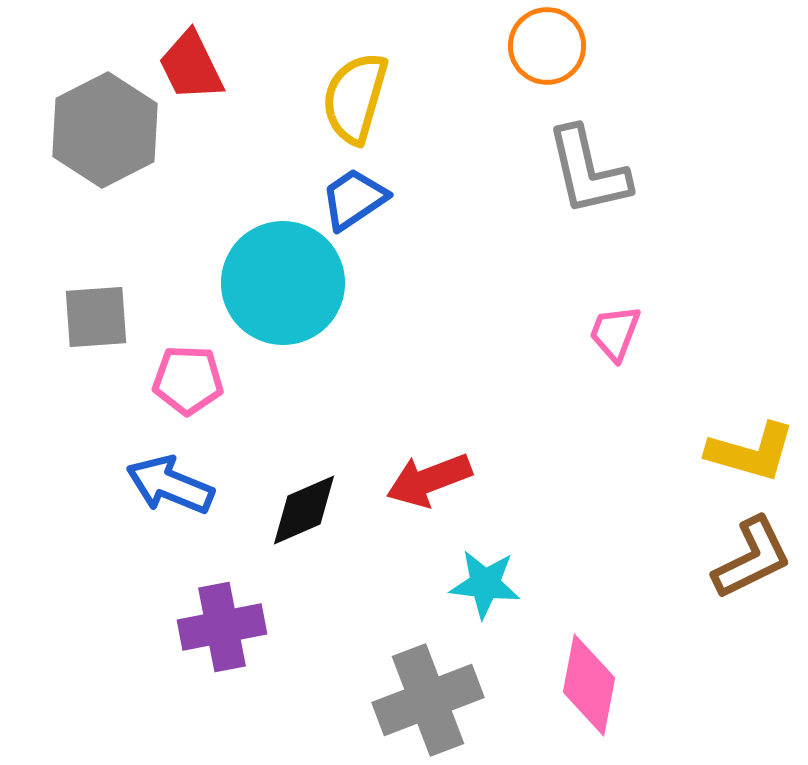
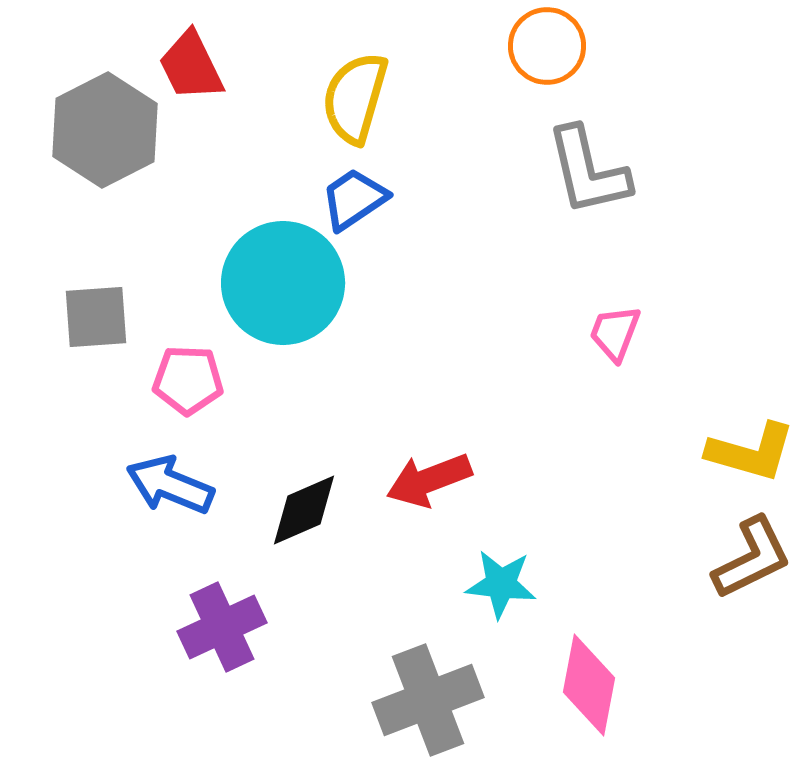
cyan star: moved 16 px right
purple cross: rotated 14 degrees counterclockwise
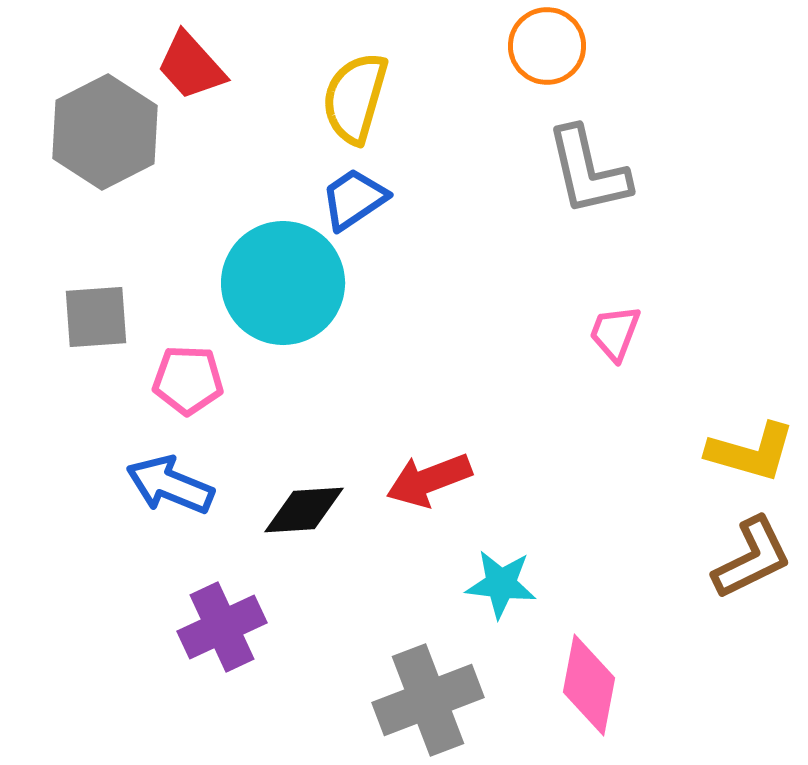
red trapezoid: rotated 16 degrees counterclockwise
gray hexagon: moved 2 px down
black diamond: rotated 20 degrees clockwise
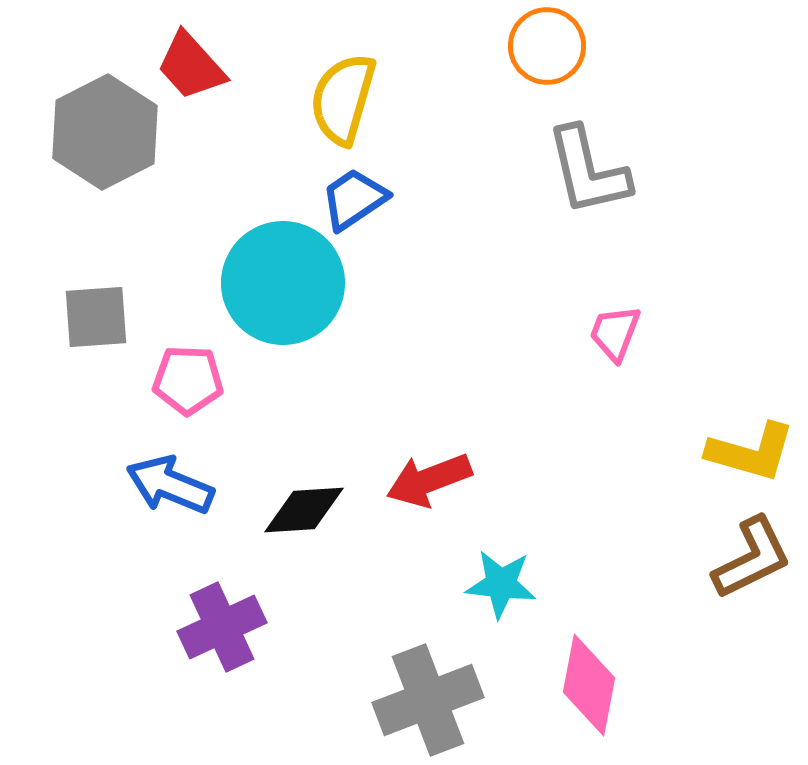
yellow semicircle: moved 12 px left, 1 px down
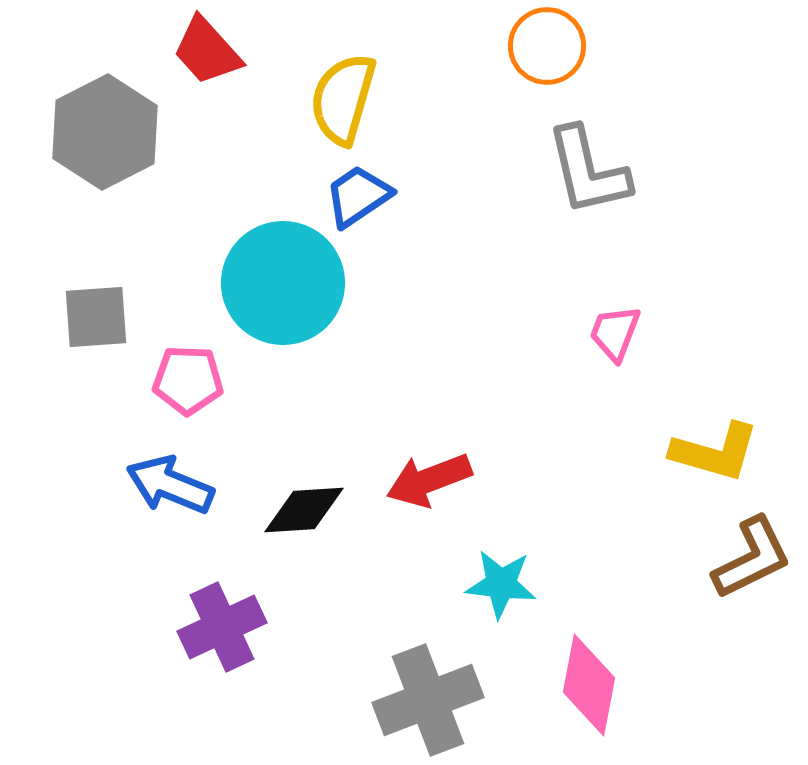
red trapezoid: moved 16 px right, 15 px up
blue trapezoid: moved 4 px right, 3 px up
yellow L-shape: moved 36 px left
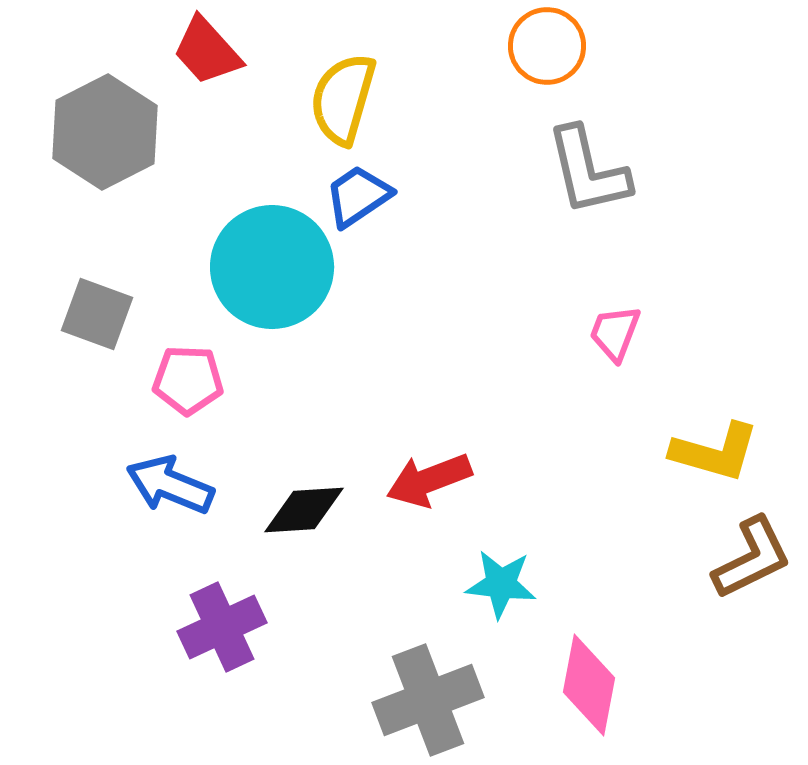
cyan circle: moved 11 px left, 16 px up
gray square: moved 1 px right, 3 px up; rotated 24 degrees clockwise
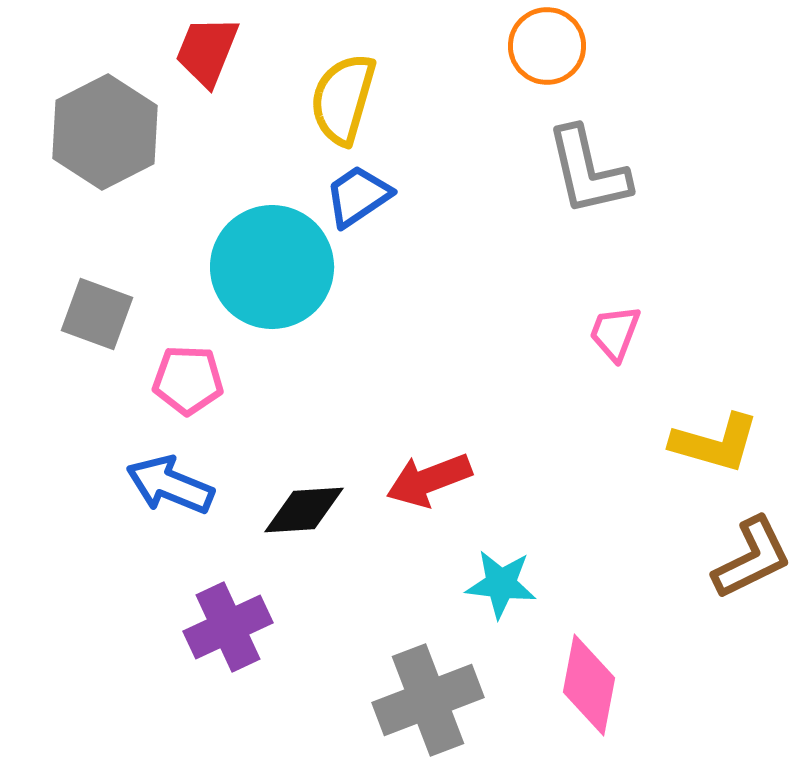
red trapezoid: rotated 64 degrees clockwise
yellow L-shape: moved 9 px up
purple cross: moved 6 px right
